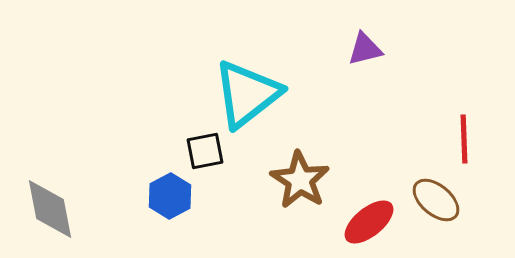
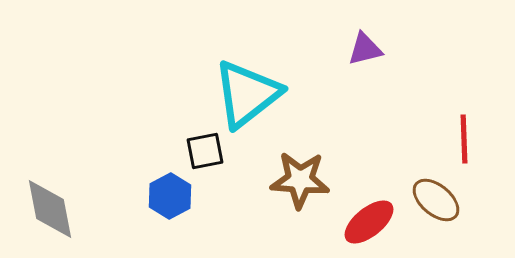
brown star: rotated 28 degrees counterclockwise
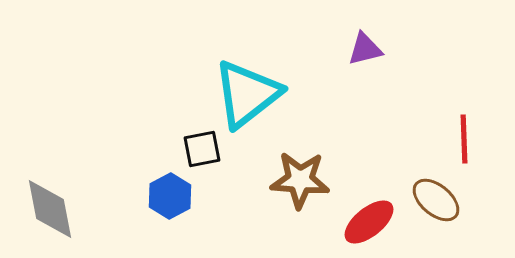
black square: moved 3 px left, 2 px up
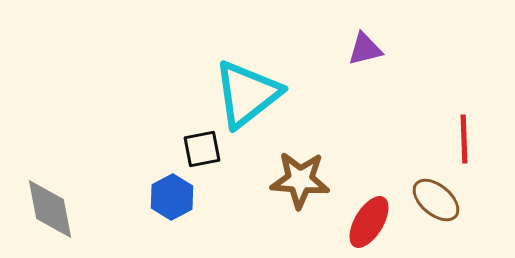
blue hexagon: moved 2 px right, 1 px down
red ellipse: rotated 20 degrees counterclockwise
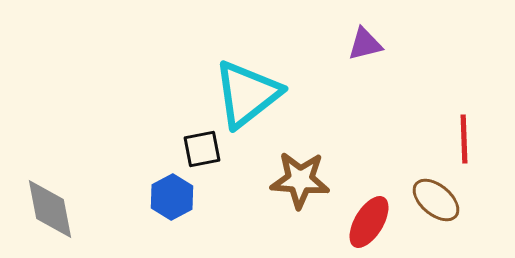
purple triangle: moved 5 px up
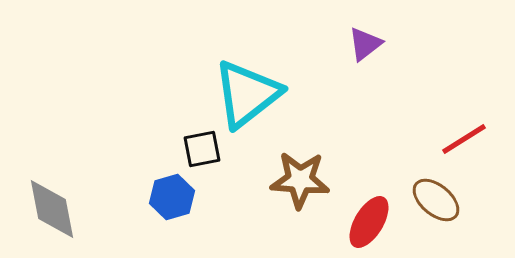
purple triangle: rotated 24 degrees counterclockwise
red line: rotated 60 degrees clockwise
blue hexagon: rotated 12 degrees clockwise
gray diamond: moved 2 px right
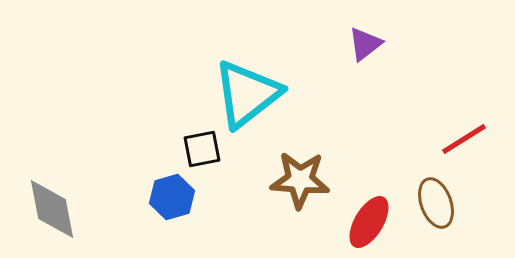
brown ellipse: moved 3 px down; rotated 30 degrees clockwise
